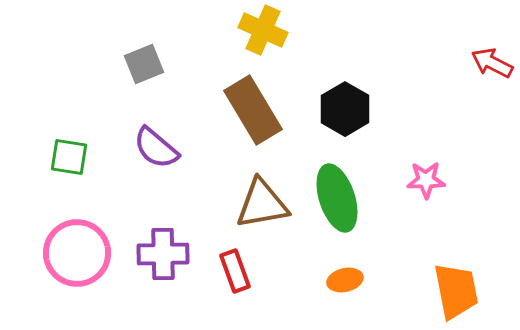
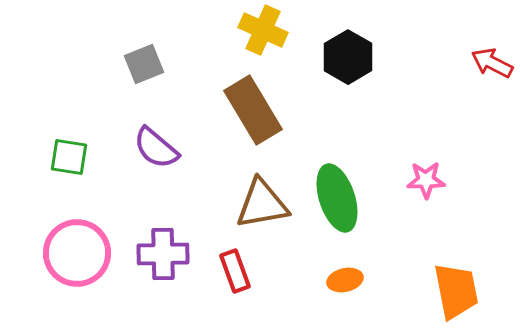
black hexagon: moved 3 px right, 52 px up
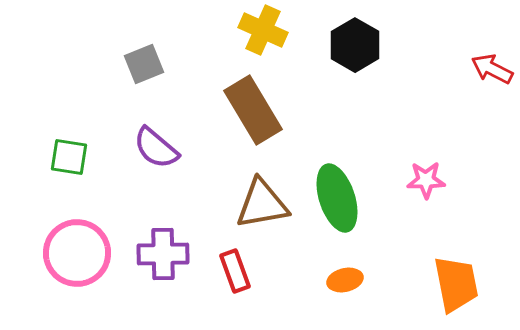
black hexagon: moved 7 px right, 12 px up
red arrow: moved 6 px down
orange trapezoid: moved 7 px up
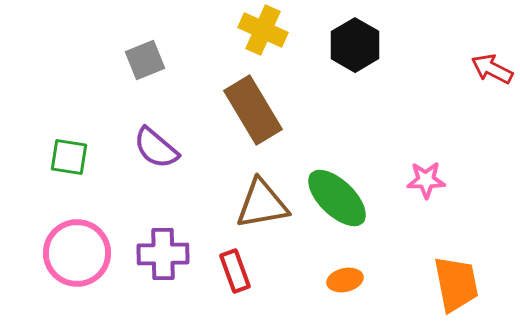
gray square: moved 1 px right, 4 px up
green ellipse: rotated 28 degrees counterclockwise
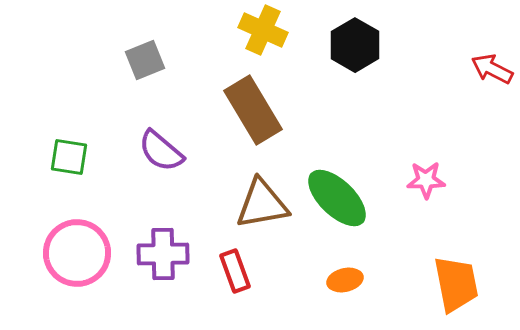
purple semicircle: moved 5 px right, 3 px down
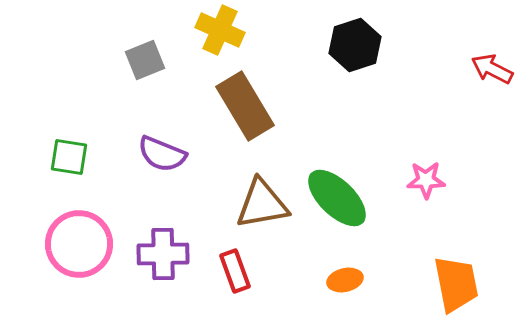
yellow cross: moved 43 px left
black hexagon: rotated 12 degrees clockwise
brown rectangle: moved 8 px left, 4 px up
purple semicircle: moved 1 px right, 3 px down; rotated 18 degrees counterclockwise
pink circle: moved 2 px right, 9 px up
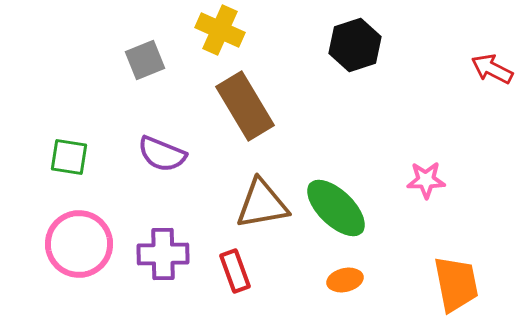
green ellipse: moved 1 px left, 10 px down
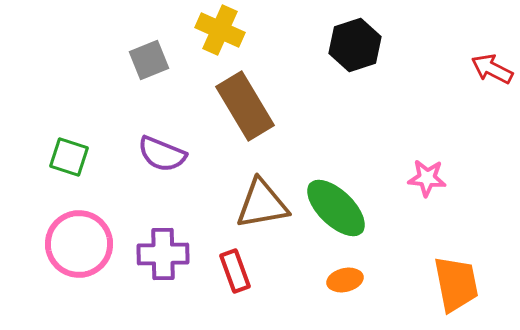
gray square: moved 4 px right
green square: rotated 9 degrees clockwise
pink star: moved 1 px right, 2 px up; rotated 6 degrees clockwise
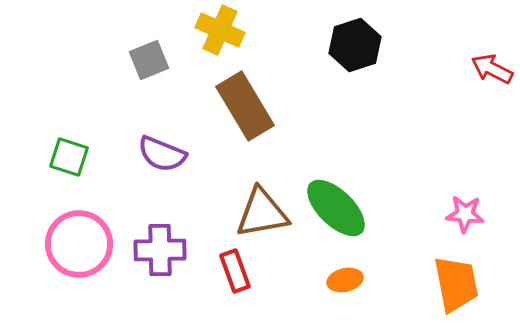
pink star: moved 38 px right, 36 px down
brown triangle: moved 9 px down
purple cross: moved 3 px left, 4 px up
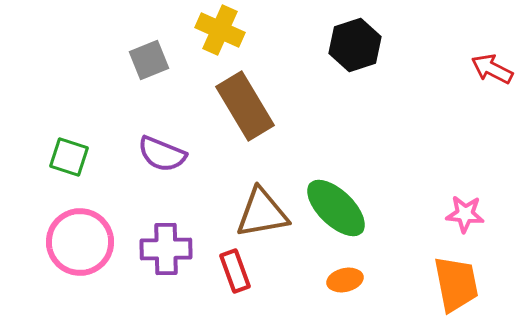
pink circle: moved 1 px right, 2 px up
purple cross: moved 6 px right, 1 px up
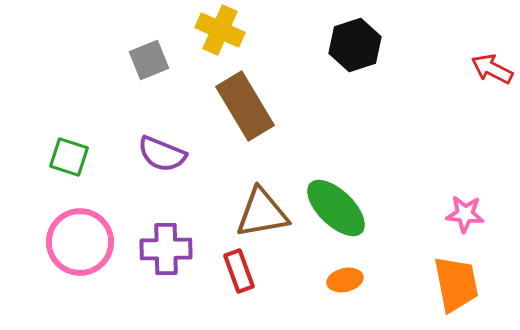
red rectangle: moved 4 px right
